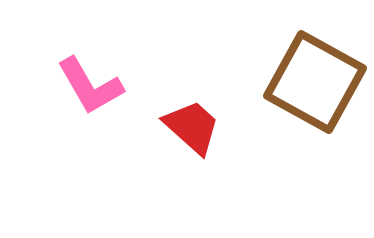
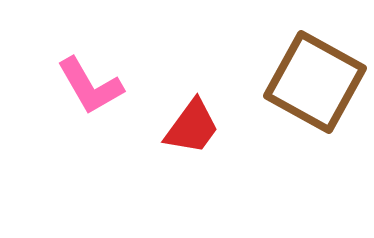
red trapezoid: rotated 84 degrees clockwise
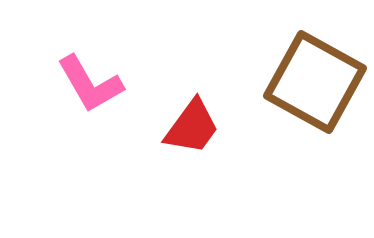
pink L-shape: moved 2 px up
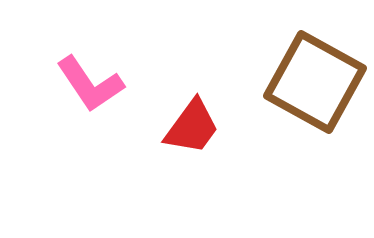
pink L-shape: rotated 4 degrees counterclockwise
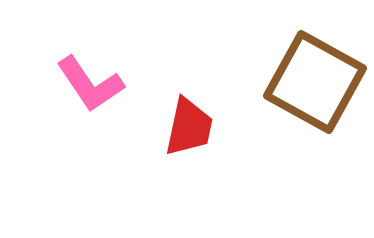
red trapezoid: moved 3 px left; rotated 24 degrees counterclockwise
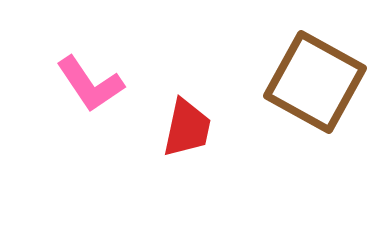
red trapezoid: moved 2 px left, 1 px down
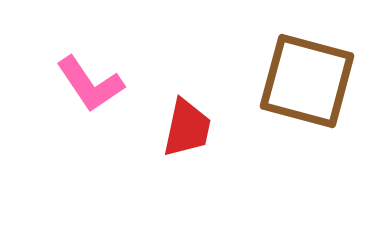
brown square: moved 8 px left, 1 px up; rotated 14 degrees counterclockwise
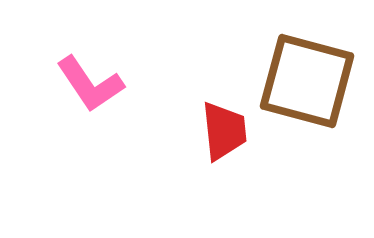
red trapezoid: moved 37 px right, 3 px down; rotated 18 degrees counterclockwise
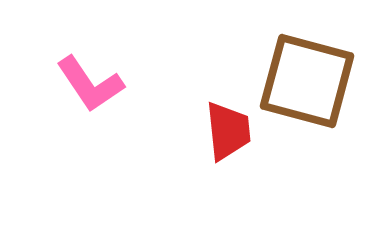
red trapezoid: moved 4 px right
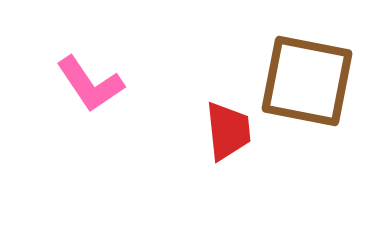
brown square: rotated 4 degrees counterclockwise
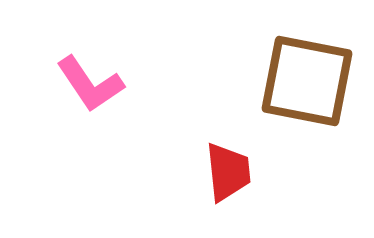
red trapezoid: moved 41 px down
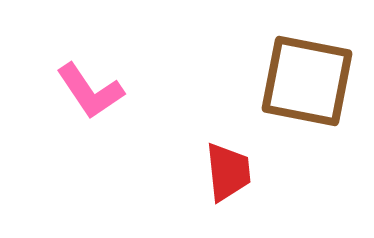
pink L-shape: moved 7 px down
